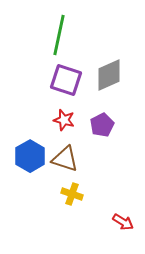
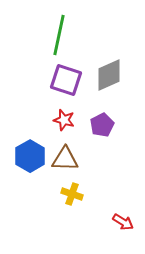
brown triangle: rotated 16 degrees counterclockwise
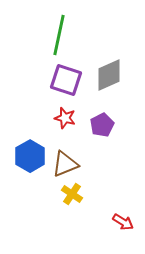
red star: moved 1 px right, 2 px up
brown triangle: moved 5 px down; rotated 24 degrees counterclockwise
yellow cross: rotated 15 degrees clockwise
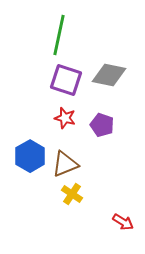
gray diamond: rotated 36 degrees clockwise
purple pentagon: rotated 25 degrees counterclockwise
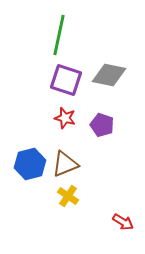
blue hexagon: moved 8 px down; rotated 16 degrees clockwise
yellow cross: moved 4 px left, 2 px down
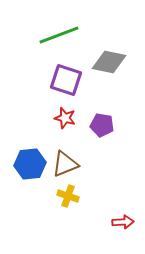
green line: rotated 57 degrees clockwise
gray diamond: moved 13 px up
purple pentagon: rotated 10 degrees counterclockwise
blue hexagon: rotated 8 degrees clockwise
yellow cross: rotated 15 degrees counterclockwise
red arrow: rotated 35 degrees counterclockwise
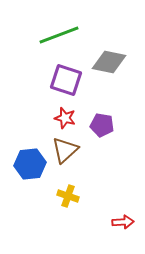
brown triangle: moved 14 px up; rotated 20 degrees counterclockwise
